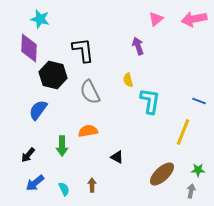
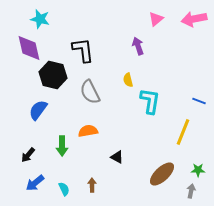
purple diamond: rotated 16 degrees counterclockwise
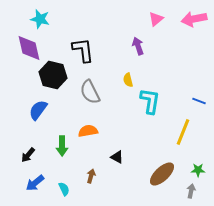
brown arrow: moved 1 px left, 9 px up; rotated 16 degrees clockwise
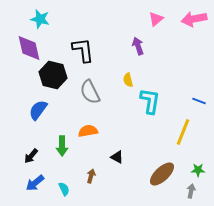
black arrow: moved 3 px right, 1 px down
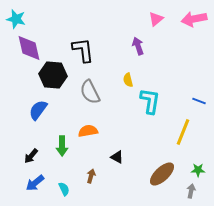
cyan star: moved 24 px left
black hexagon: rotated 8 degrees counterclockwise
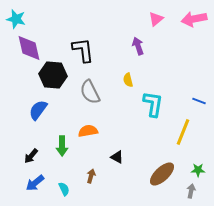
cyan L-shape: moved 3 px right, 3 px down
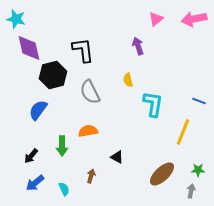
black hexagon: rotated 20 degrees counterclockwise
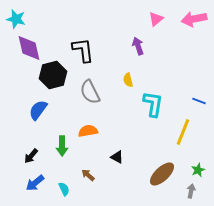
green star: rotated 24 degrees counterclockwise
brown arrow: moved 3 px left, 1 px up; rotated 64 degrees counterclockwise
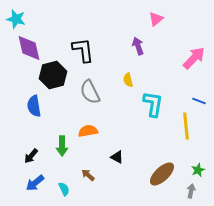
pink arrow: moved 39 px down; rotated 145 degrees clockwise
blue semicircle: moved 4 px left, 4 px up; rotated 45 degrees counterclockwise
yellow line: moved 3 px right, 6 px up; rotated 28 degrees counterclockwise
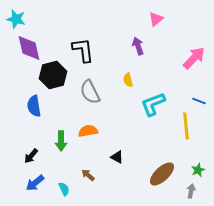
cyan L-shape: rotated 120 degrees counterclockwise
green arrow: moved 1 px left, 5 px up
